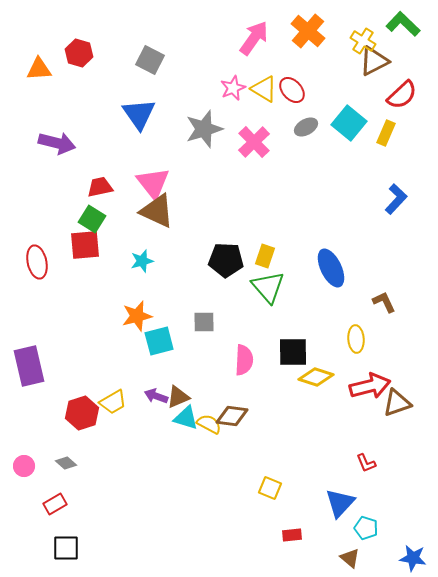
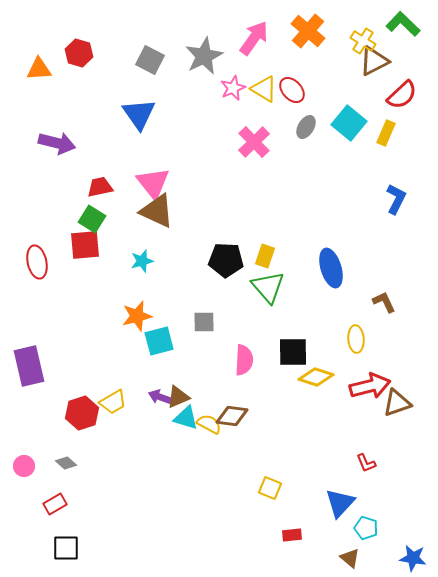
gray ellipse at (306, 127): rotated 30 degrees counterclockwise
gray star at (204, 129): moved 73 px up; rotated 9 degrees counterclockwise
blue L-shape at (396, 199): rotated 16 degrees counterclockwise
blue ellipse at (331, 268): rotated 9 degrees clockwise
purple arrow at (156, 396): moved 4 px right, 1 px down
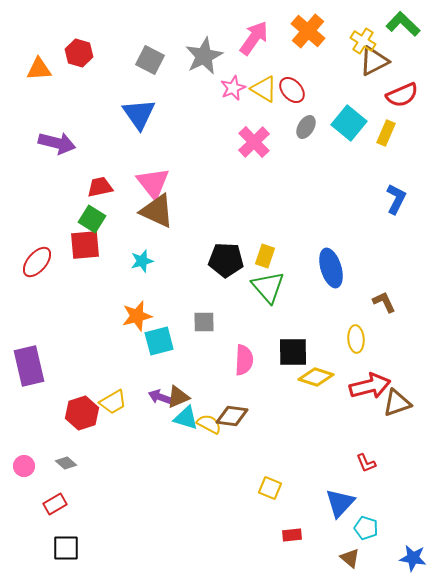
red semicircle at (402, 95): rotated 20 degrees clockwise
red ellipse at (37, 262): rotated 52 degrees clockwise
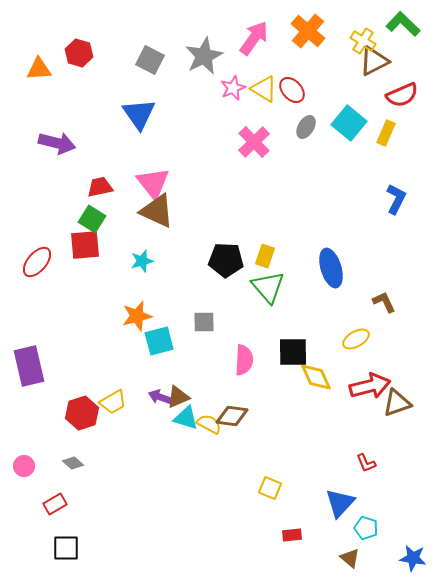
yellow ellipse at (356, 339): rotated 64 degrees clockwise
yellow diamond at (316, 377): rotated 48 degrees clockwise
gray diamond at (66, 463): moved 7 px right
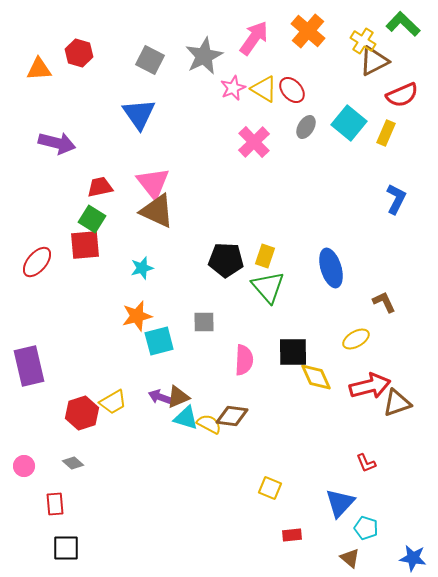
cyan star at (142, 261): moved 7 px down
red rectangle at (55, 504): rotated 65 degrees counterclockwise
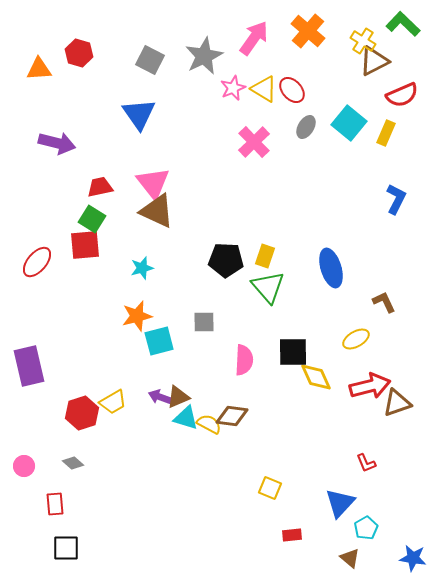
cyan pentagon at (366, 528): rotated 25 degrees clockwise
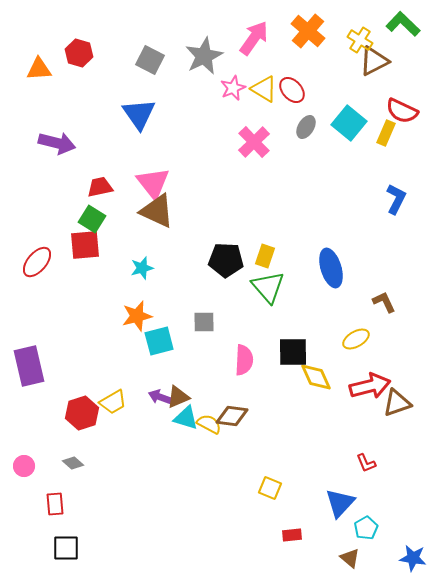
yellow cross at (363, 41): moved 3 px left, 1 px up
red semicircle at (402, 95): moved 16 px down; rotated 48 degrees clockwise
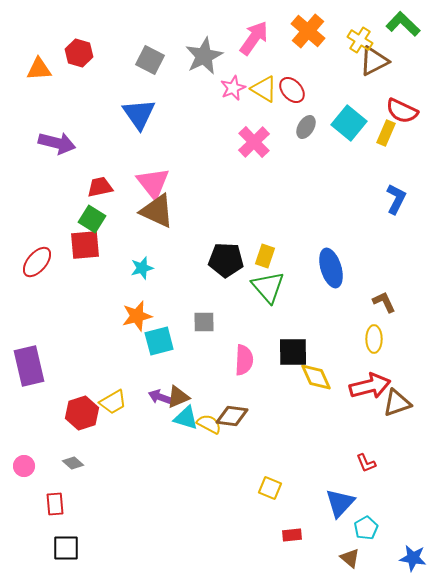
yellow ellipse at (356, 339): moved 18 px right; rotated 60 degrees counterclockwise
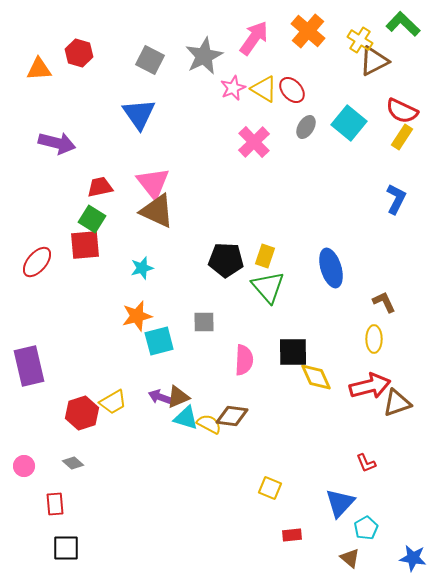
yellow rectangle at (386, 133): moved 16 px right, 4 px down; rotated 10 degrees clockwise
